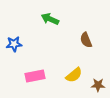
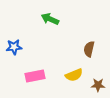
brown semicircle: moved 3 px right, 9 px down; rotated 35 degrees clockwise
blue star: moved 3 px down
yellow semicircle: rotated 18 degrees clockwise
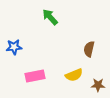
green arrow: moved 2 px up; rotated 24 degrees clockwise
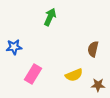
green arrow: rotated 66 degrees clockwise
brown semicircle: moved 4 px right
pink rectangle: moved 2 px left, 2 px up; rotated 48 degrees counterclockwise
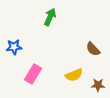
brown semicircle: rotated 56 degrees counterclockwise
